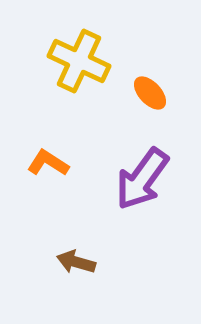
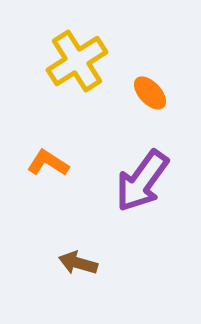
yellow cross: moved 2 px left; rotated 32 degrees clockwise
purple arrow: moved 2 px down
brown arrow: moved 2 px right, 1 px down
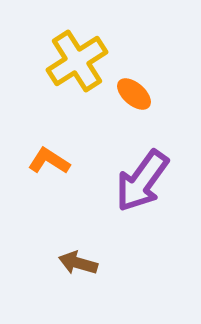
orange ellipse: moved 16 px left, 1 px down; rotated 6 degrees counterclockwise
orange L-shape: moved 1 px right, 2 px up
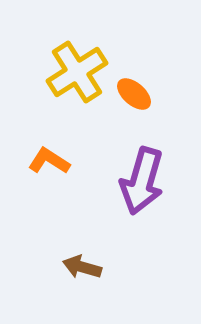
yellow cross: moved 11 px down
purple arrow: rotated 20 degrees counterclockwise
brown arrow: moved 4 px right, 4 px down
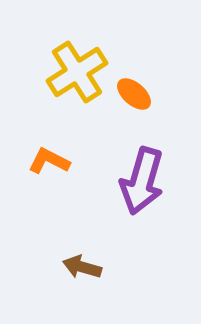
orange L-shape: rotated 6 degrees counterclockwise
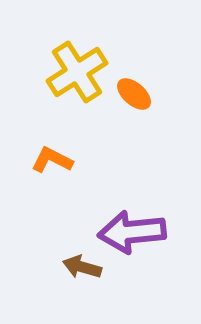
orange L-shape: moved 3 px right, 1 px up
purple arrow: moved 10 px left, 51 px down; rotated 68 degrees clockwise
